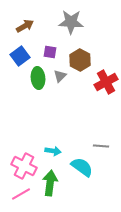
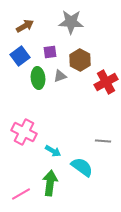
purple square: rotated 16 degrees counterclockwise
gray triangle: rotated 24 degrees clockwise
gray line: moved 2 px right, 5 px up
cyan arrow: rotated 21 degrees clockwise
pink cross: moved 34 px up
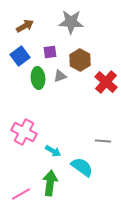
red cross: rotated 20 degrees counterclockwise
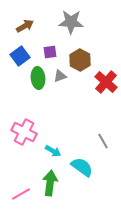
gray line: rotated 56 degrees clockwise
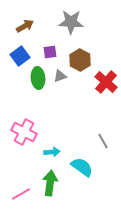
cyan arrow: moved 1 px left, 1 px down; rotated 35 degrees counterclockwise
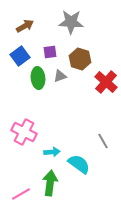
brown hexagon: moved 1 px up; rotated 10 degrees counterclockwise
cyan semicircle: moved 3 px left, 3 px up
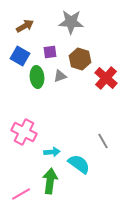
blue square: rotated 24 degrees counterclockwise
green ellipse: moved 1 px left, 1 px up
red cross: moved 4 px up
green arrow: moved 2 px up
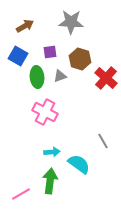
blue square: moved 2 px left
pink cross: moved 21 px right, 20 px up
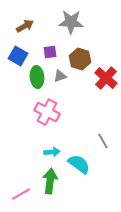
pink cross: moved 2 px right
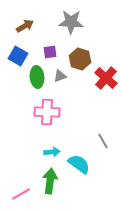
pink cross: rotated 25 degrees counterclockwise
